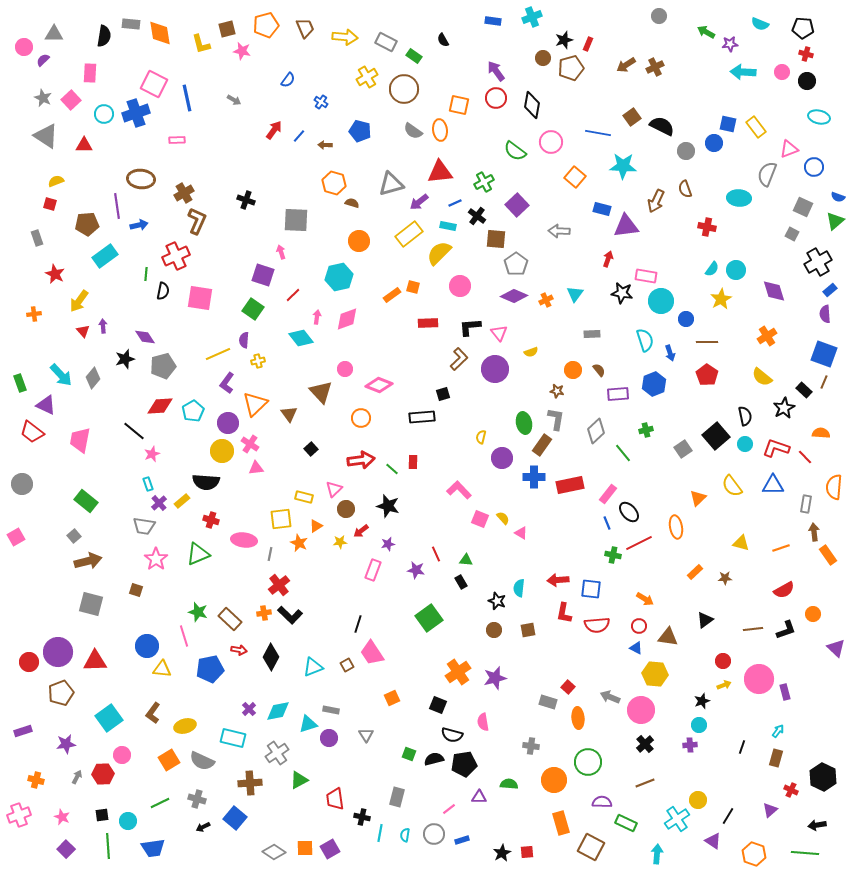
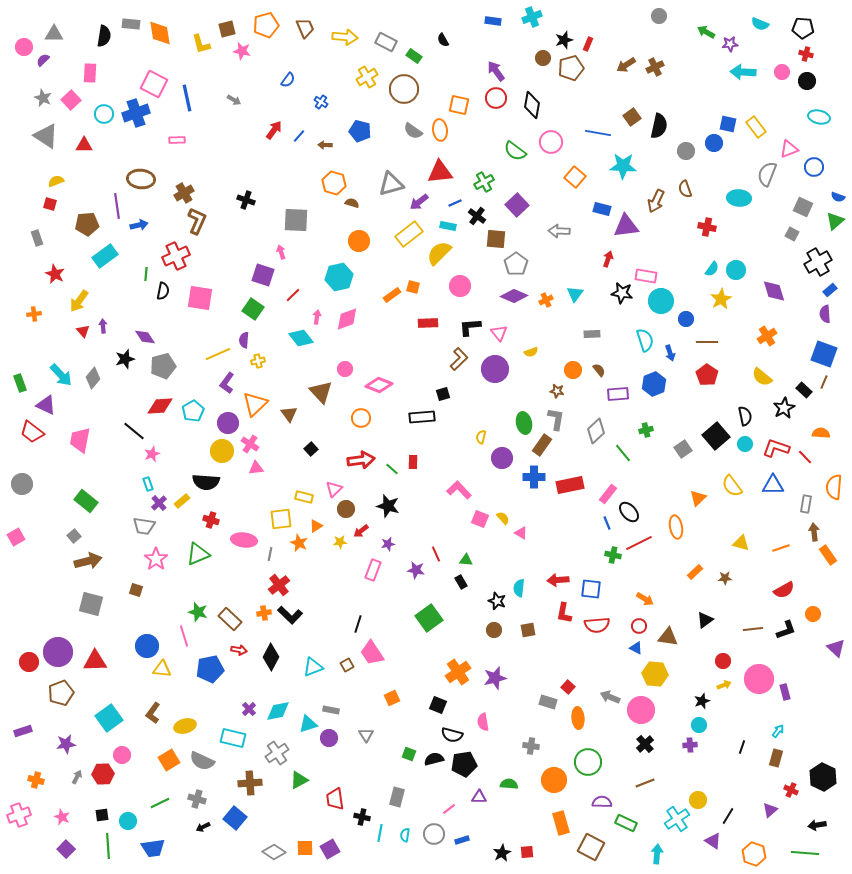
black semicircle at (662, 126): moved 3 px left; rotated 75 degrees clockwise
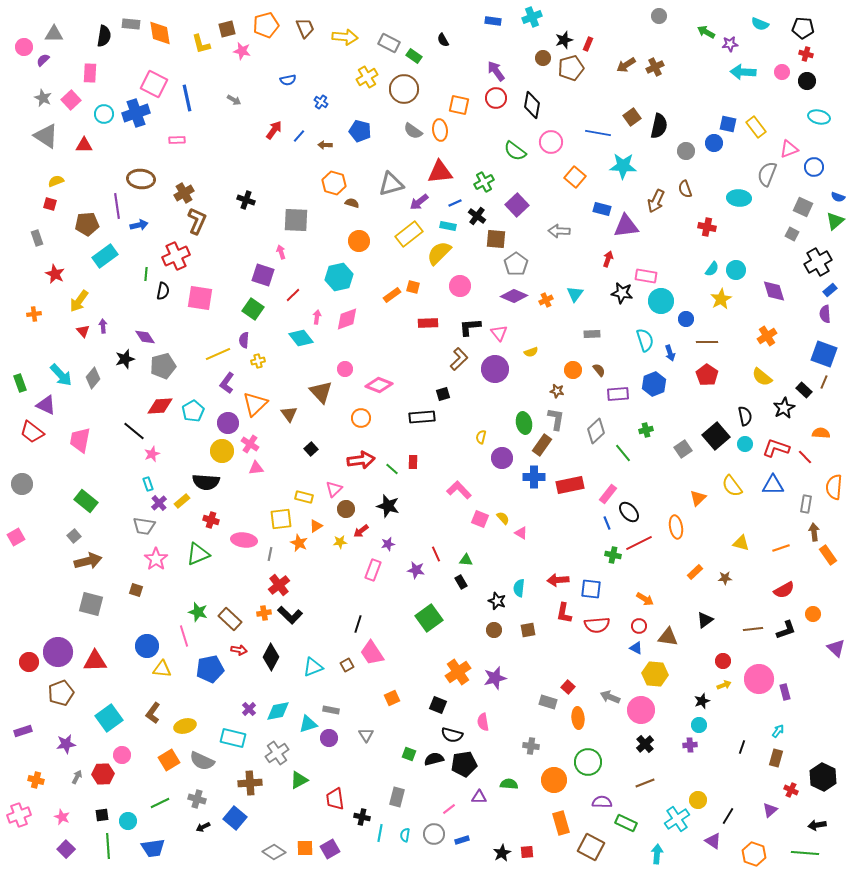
gray rectangle at (386, 42): moved 3 px right, 1 px down
blue semicircle at (288, 80): rotated 42 degrees clockwise
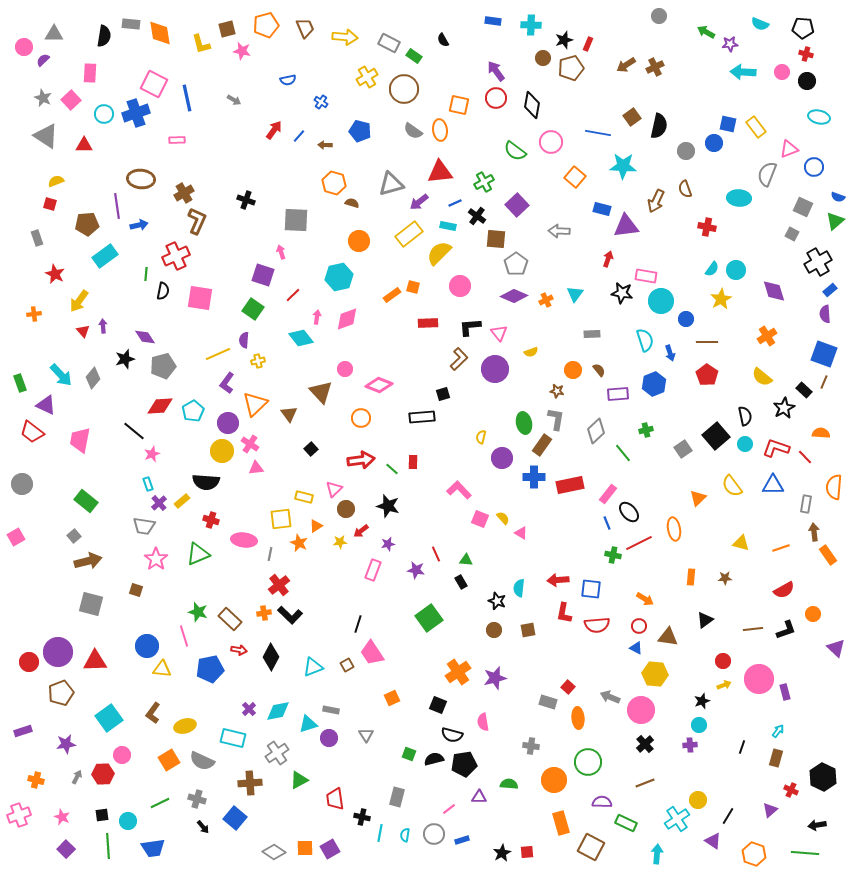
cyan cross at (532, 17): moved 1 px left, 8 px down; rotated 24 degrees clockwise
orange ellipse at (676, 527): moved 2 px left, 2 px down
orange rectangle at (695, 572): moved 4 px left, 5 px down; rotated 42 degrees counterclockwise
black arrow at (203, 827): rotated 104 degrees counterclockwise
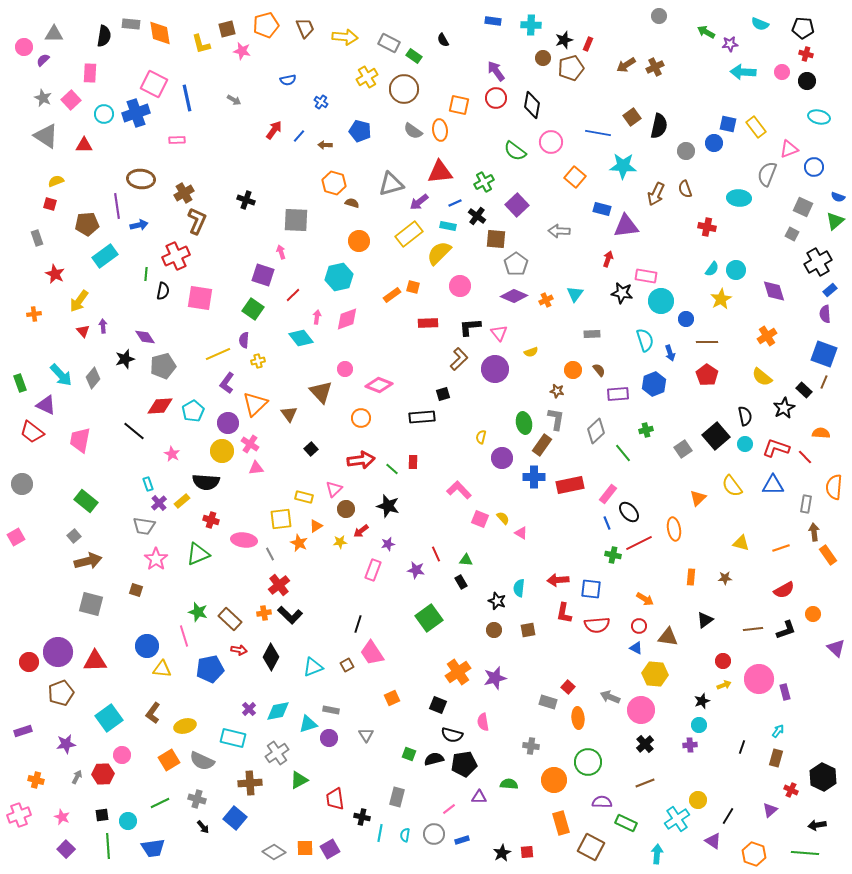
brown arrow at (656, 201): moved 7 px up
pink star at (152, 454): moved 20 px right; rotated 21 degrees counterclockwise
gray line at (270, 554): rotated 40 degrees counterclockwise
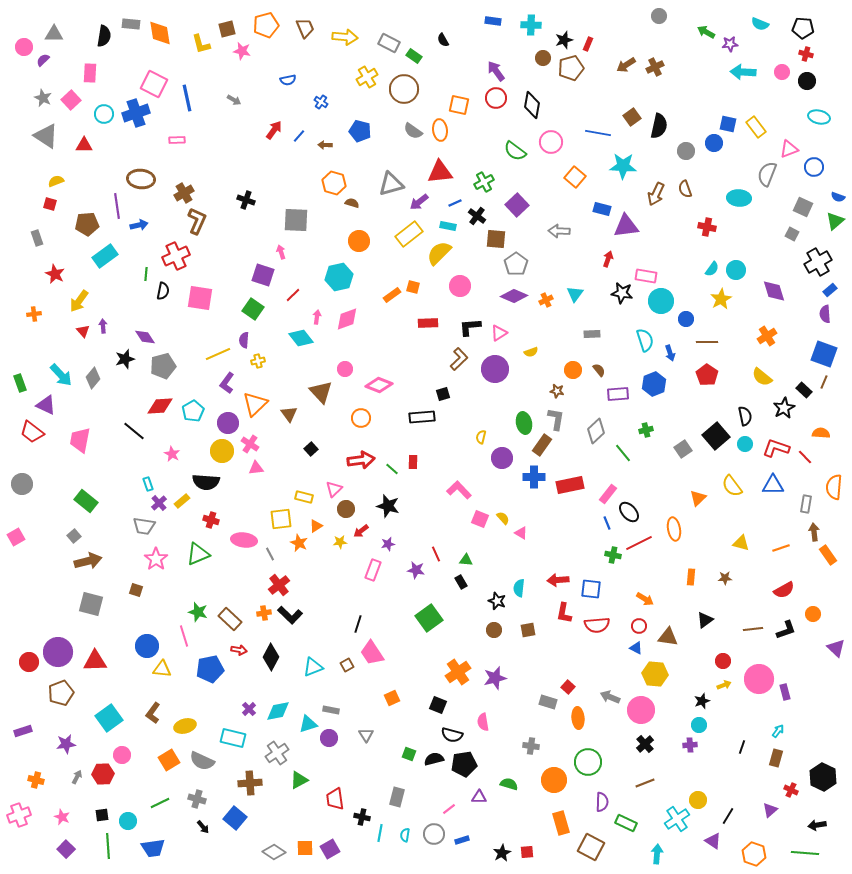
pink triangle at (499, 333): rotated 36 degrees clockwise
green semicircle at (509, 784): rotated 12 degrees clockwise
purple semicircle at (602, 802): rotated 90 degrees clockwise
